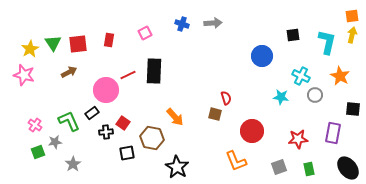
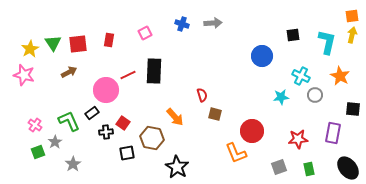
cyan star at (281, 97): rotated 14 degrees counterclockwise
red semicircle at (226, 98): moved 24 px left, 3 px up
gray star at (55, 142): rotated 24 degrees counterclockwise
orange L-shape at (236, 161): moved 8 px up
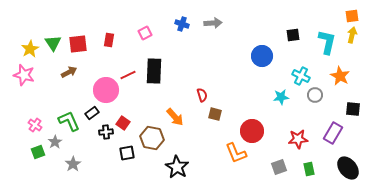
purple rectangle at (333, 133): rotated 20 degrees clockwise
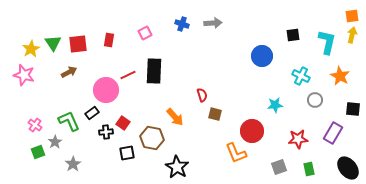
yellow star at (30, 49): moved 1 px right
gray circle at (315, 95): moved 5 px down
cyan star at (281, 97): moved 6 px left, 8 px down
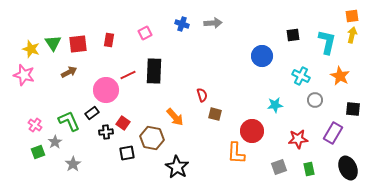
yellow star at (31, 49): rotated 24 degrees counterclockwise
orange L-shape at (236, 153): rotated 25 degrees clockwise
black ellipse at (348, 168): rotated 15 degrees clockwise
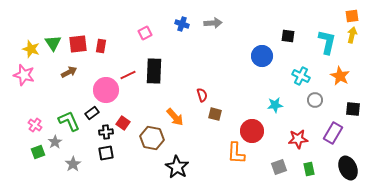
black square at (293, 35): moved 5 px left, 1 px down; rotated 16 degrees clockwise
red rectangle at (109, 40): moved 8 px left, 6 px down
black square at (127, 153): moved 21 px left
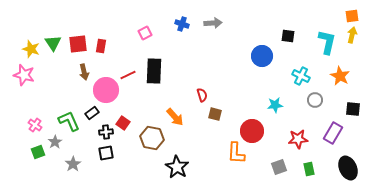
brown arrow at (69, 72): moved 15 px right; rotated 105 degrees clockwise
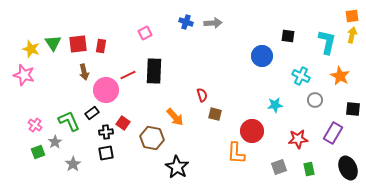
blue cross at (182, 24): moved 4 px right, 2 px up
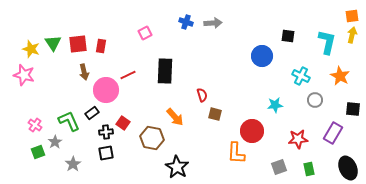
black rectangle at (154, 71): moved 11 px right
